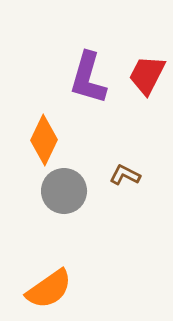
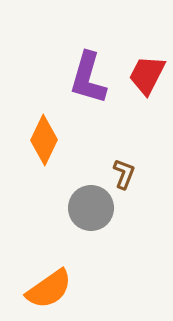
brown L-shape: moved 1 px left, 1 px up; rotated 84 degrees clockwise
gray circle: moved 27 px right, 17 px down
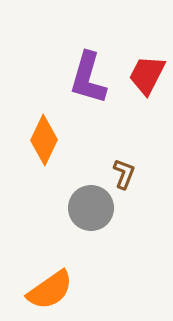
orange semicircle: moved 1 px right, 1 px down
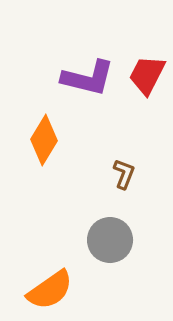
purple L-shape: rotated 92 degrees counterclockwise
orange diamond: rotated 6 degrees clockwise
gray circle: moved 19 px right, 32 px down
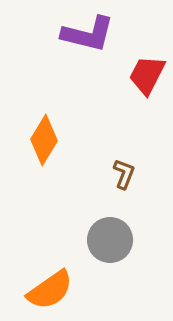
purple L-shape: moved 44 px up
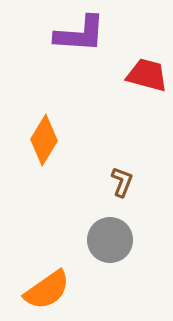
purple L-shape: moved 8 px left; rotated 10 degrees counterclockwise
red trapezoid: rotated 78 degrees clockwise
brown L-shape: moved 2 px left, 8 px down
orange semicircle: moved 3 px left
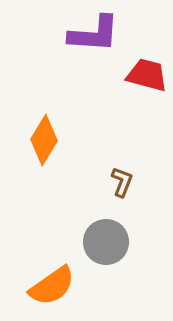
purple L-shape: moved 14 px right
gray circle: moved 4 px left, 2 px down
orange semicircle: moved 5 px right, 4 px up
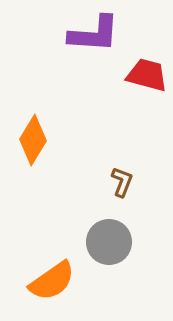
orange diamond: moved 11 px left
gray circle: moved 3 px right
orange semicircle: moved 5 px up
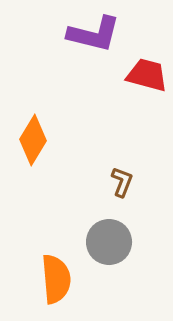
purple L-shape: rotated 10 degrees clockwise
orange semicircle: moved 4 px right, 2 px up; rotated 60 degrees counterclockwise
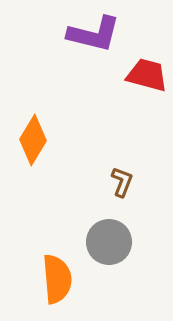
orange semicircle: moved 1 px right
